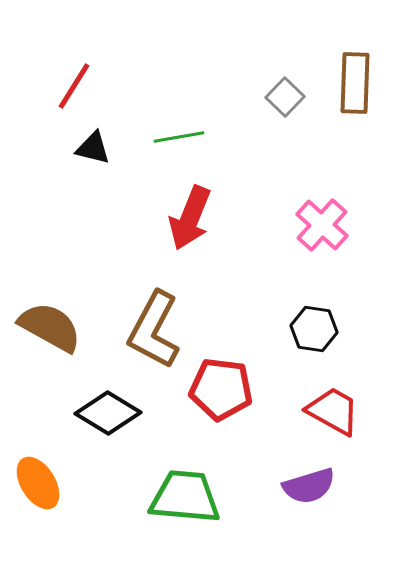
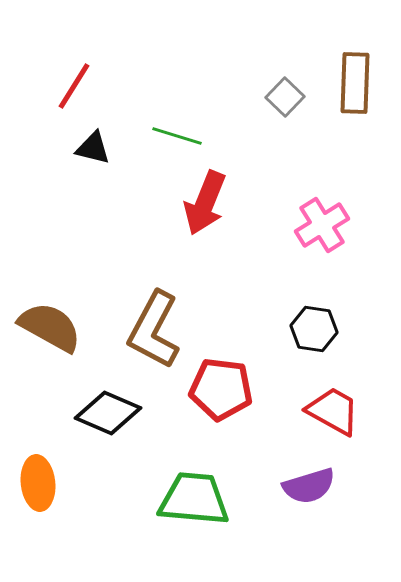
green line: moved 2 px left, 1 px up; rotated 27 degrees clockwise
red arrow: moved 15 px right, 15 px up
pink cross: rotated 16 degrees clockwise
black diamond: rotated 8 degrees counterclockwise
orange ellipse: rotated 26 degrees clockwise
green trapezoid: moved 9 px right, 2 px down
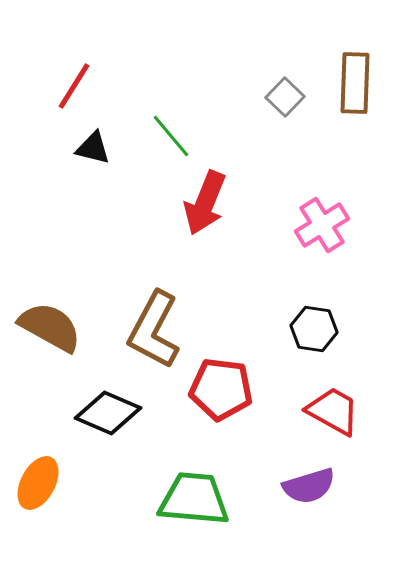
green line: moved 6 px left; rotated 33 degrees clockwise
orange ellipse: rotated 34 degrees clockwise
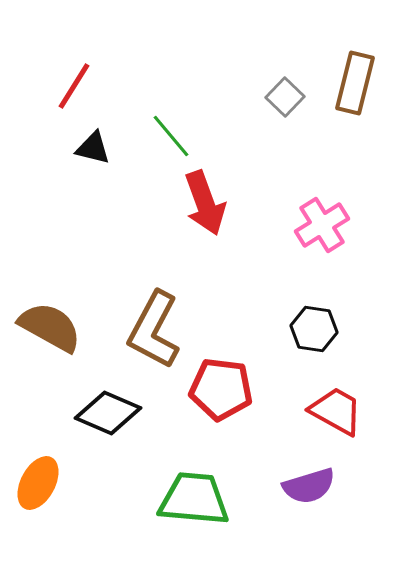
brown rectangle: rotated 12 degrees clockwise
red arrow: rotated 42 degrees counterclockwise
red trapezoid: moved 3 px right
